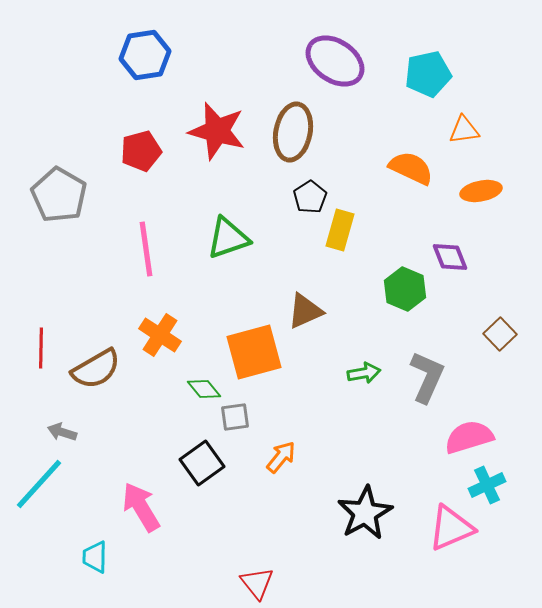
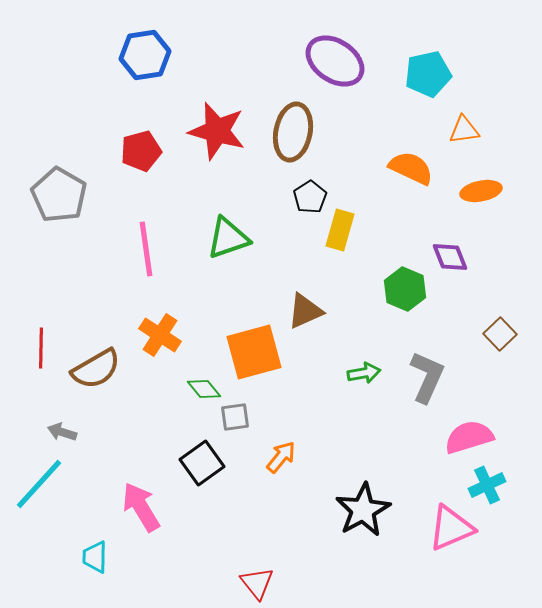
black star: moved 2 px left, 3 px up
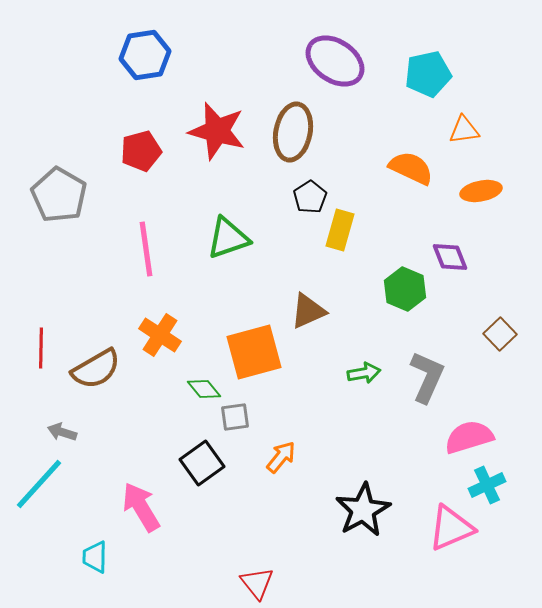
brown triangle: moved 3 px right
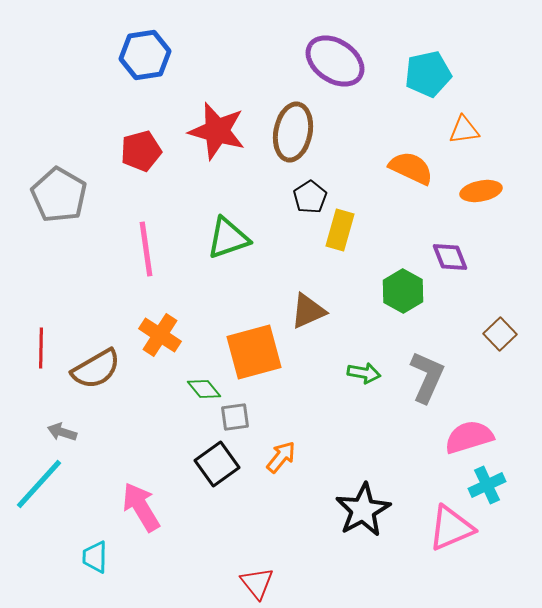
green hexagon: moved 2 px left, 2 px down; rotated 6 degrees clockwise
green arrow: rotated 20 degrees clockwise
black square: moved 15 px right, 1 px down
